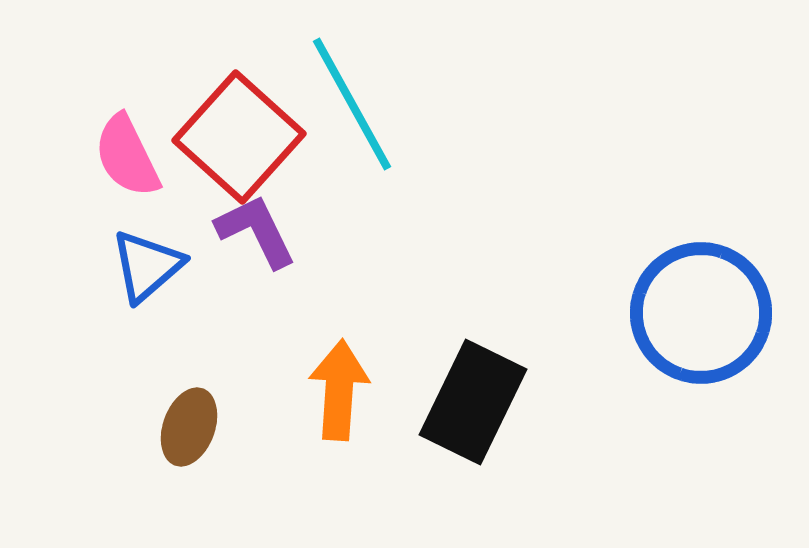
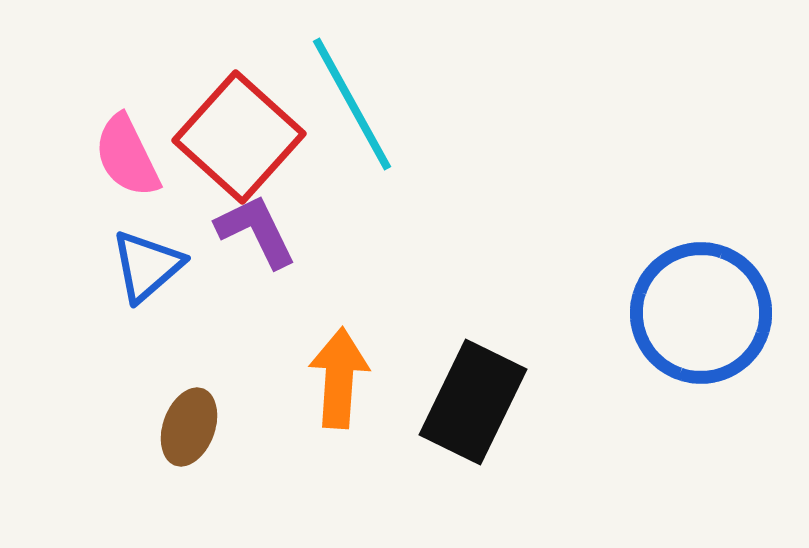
orange arrow: moved 12 px up
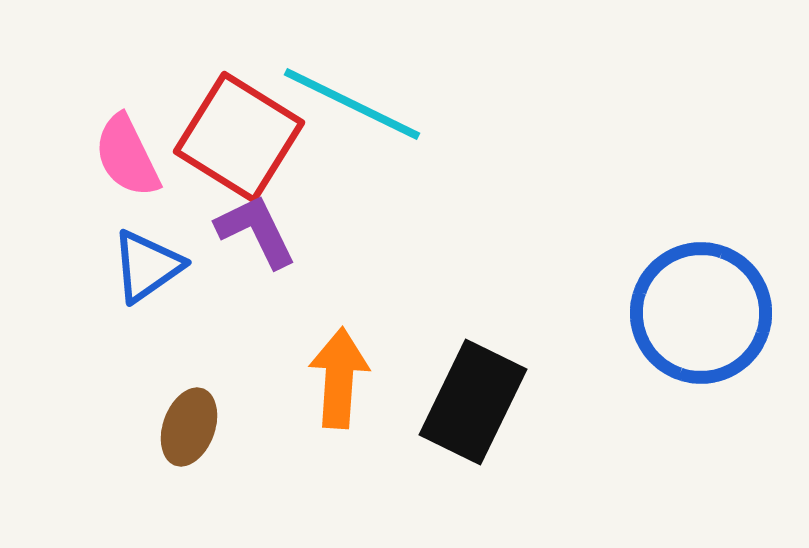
cyan line: rotated 35 degrees counterclockwise
red square: rotated 10 degrees counterclockwise
blue triangle: rotated 6 degrees clockwise
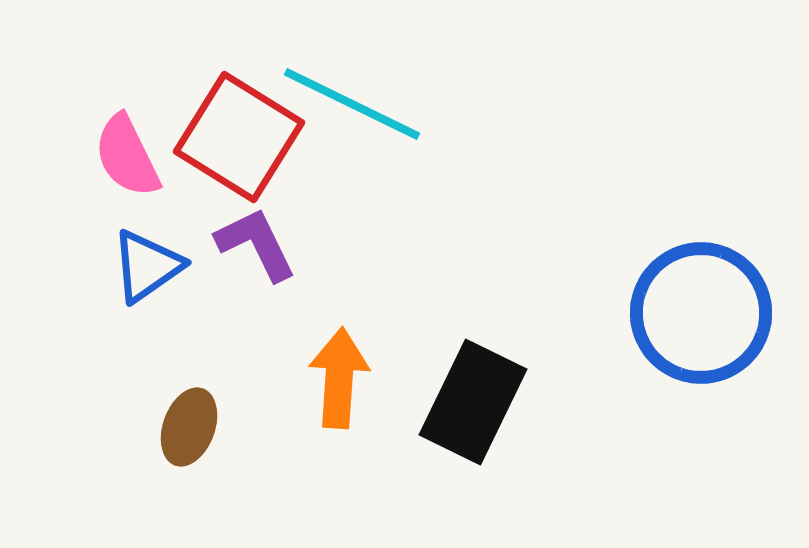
purple L-shape: moved 13 px down
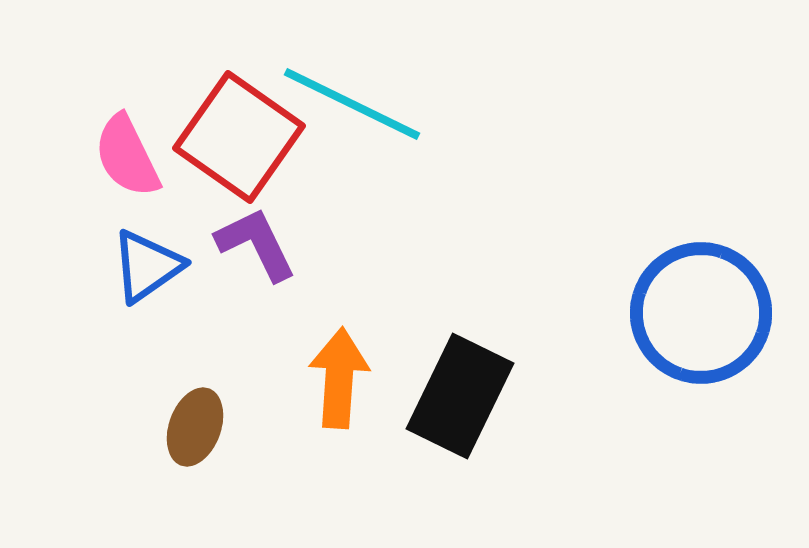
red square: rotated 3 degrees clockwise
black rectangle: moved 13 px left, 6 px up
brown ellipse: moved 6 px right
